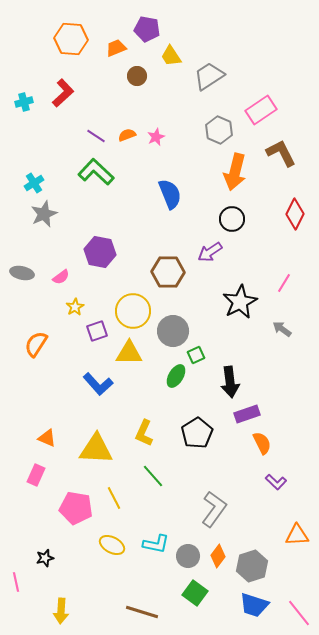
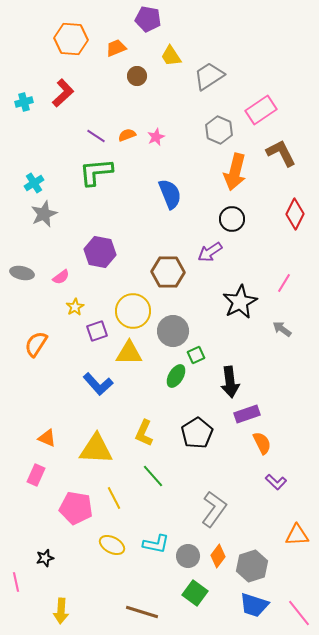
purple pentagon at (147, 29): moved 1 px right, 10 px up
green L-shape at (96, 172): rotated 48 degrees counterclockwise
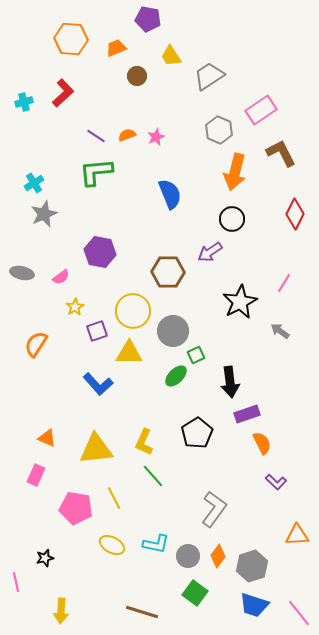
gray arrow at (282, 329): moved 2 px left, 2 px down
green ellipse at (176, 376): rotated 15 degrees clockwise
yellow L-shape at (144, 433): moved 9 px down
yellow triangle at (96, 449): rotated 9 degrees counterclockwise
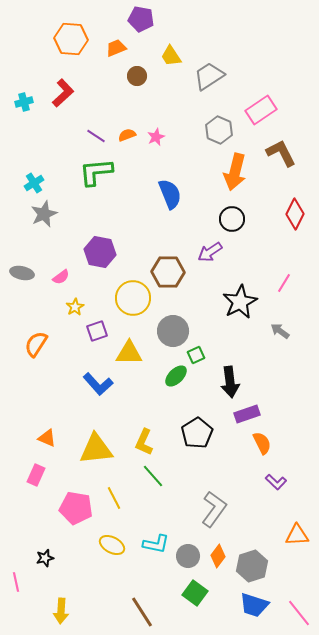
purple pentagon at (148, 19): moved 7 px left
yellow circle at (133, 311): moved 13 px up
brown line at (142, 612): rotated 40 degrees clockwise
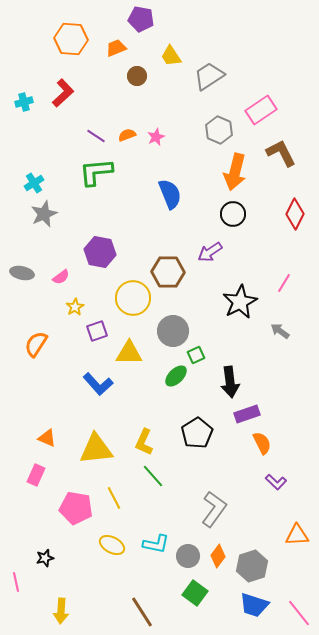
black circle at (232, 219): moved 1 px right, 5 px up
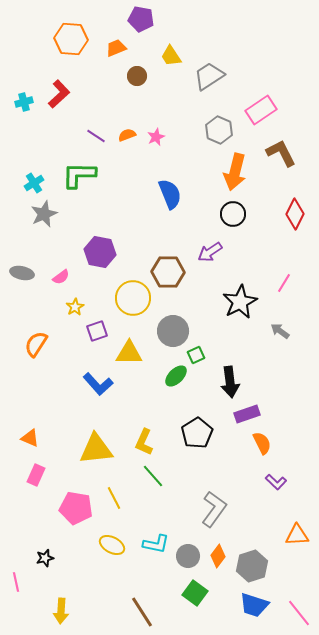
red L-shape at (63, 93): moved 4 px left, 1 px down
green L-shape at (96, 172): moved 17 px left, 3 px down; rotated 6 degrees clockwise
orange triangle at (47, 438): moved 17 px left
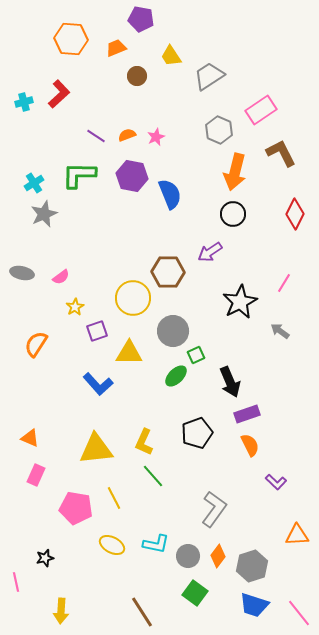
purple hexagon at (100, 252): moved 32 px right, 76 px up
black arrow at (230, 382): rotated 16 degrees counterclockwise
black pentagon at (197, 433): rotated 12 degrees clockwise
orange semicircle at (262, 443): moved 12 px left, 2 px down
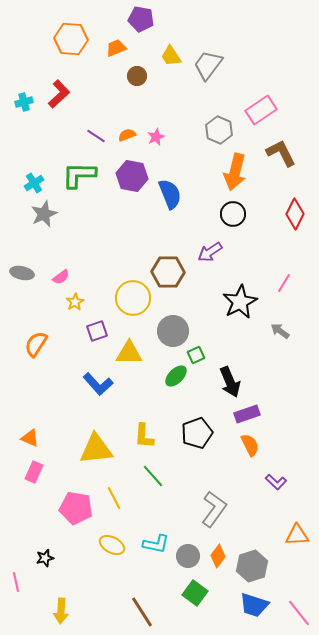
gray trapezoid at (209, 76): moved 1 px left, 11 px up; rotated 20 degrees counterclockwise
yellow star at (75, 307): moved 5 px up
yellow L-shape at (144, 442): moved 6 px up; rotated 20 degrees counterclockwise
pink rectangle at (36, 475): moved 2 px left, 3 px up
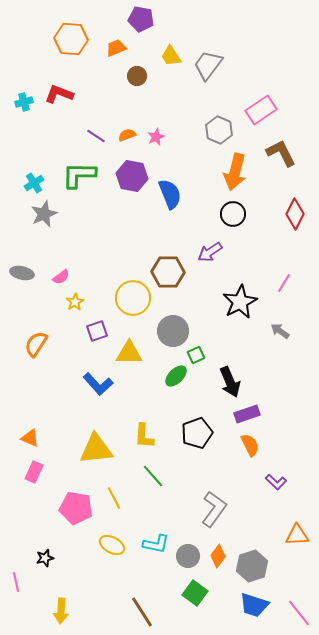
red L-shape at (59, 94): rotated 116 degrees counterclockwise
